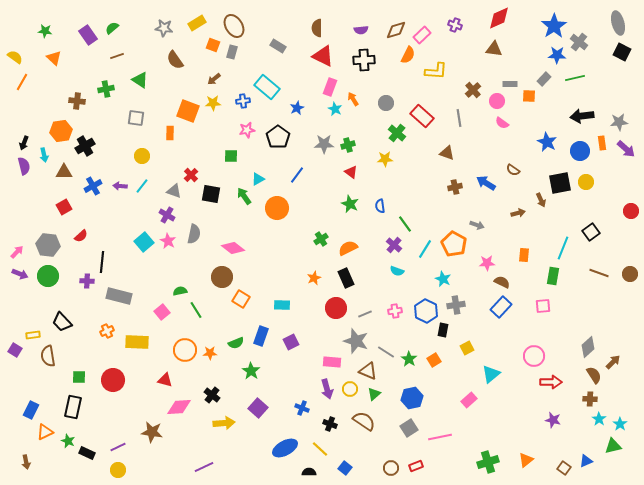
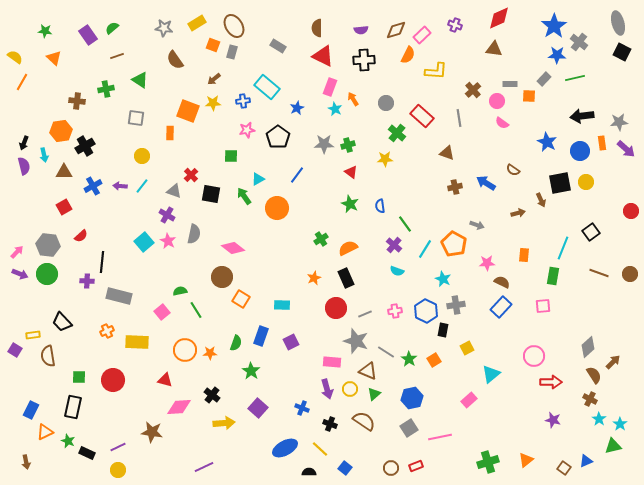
green circle at (48, 276): moved 1 px left, 2 px up
green semicircle at (236, 343): rotated 49 degrees counterclockwise
brown cross at (590, 399): rotated 24 degrees clockwise
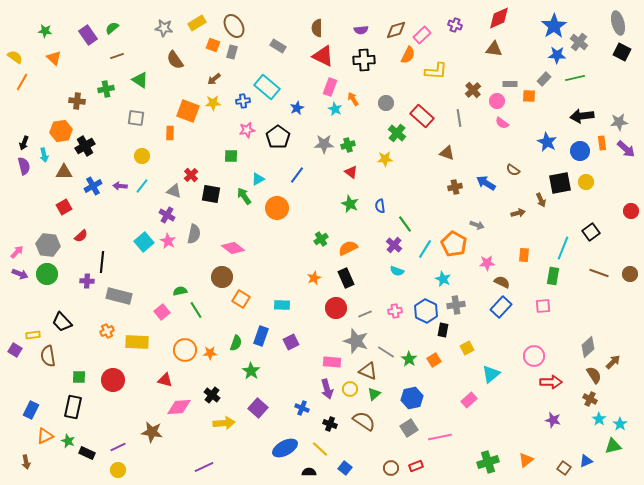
orange triangle at (45, 432): moved 4 px down
